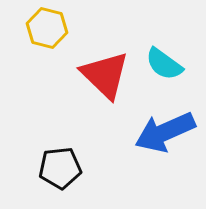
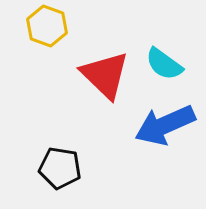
yellow hexagon: moved 2 px up; rotated 6 degrees clockwise
blue arrow: moved 7 px up
black pentagon: rotated 15 degrees clockwise
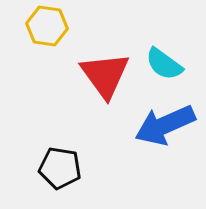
yellow hexagon: rotated 12 degrees counterclockwise
red triangle: rotated 10 degrees clockwise
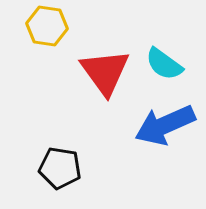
red triangle: moved 3 px up
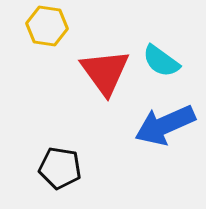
cyan semicircle: moved 3 px left, 3 px up
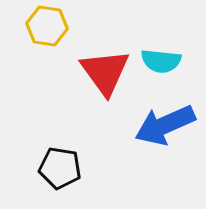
cyan semicircle: rotated 30 degrees counterclockwise
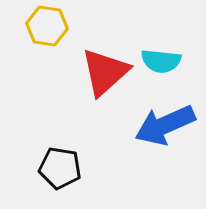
red triangle: rotated 24 degrees clockwise
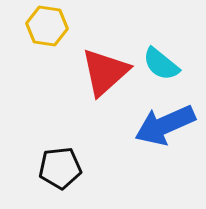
cyan semicircle: moved 3 px down; rotated 33 degrees clockwise
black pentagon: rotated 15 degrees counterclockwise
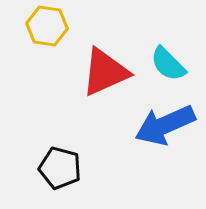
cyan semicircle: moved 7 px right; rotated 6 degrees clockwise
red triangle: rotated 18 degrees clockwise
black pentagon: rotated 21 degrees clockwise
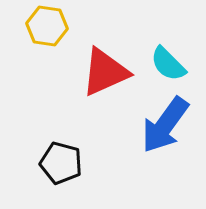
blue arrow: rotated 30 degrees counterclockwise
black pentagon: moved 1 px right, 5 px up
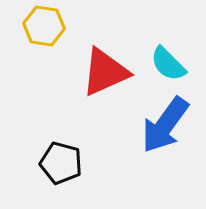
yellow hexagon: moved 3 px left
